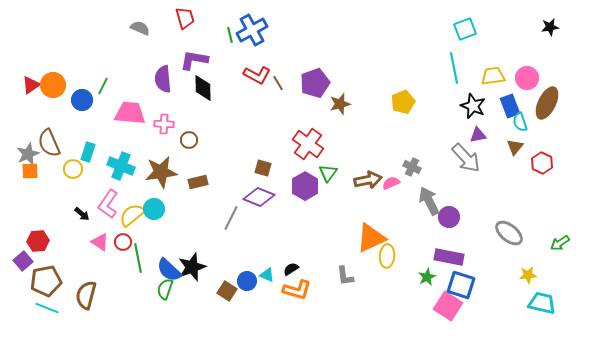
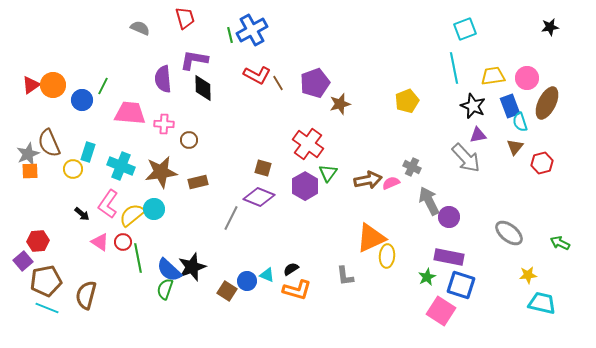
yellow pentagon at (403, 102): moved 4 px right, 1 px up
red hexagon at (542, 163): rotated 20 degrees clockwise
green arrow at (560, 243): rotated 60 degrees clockwise
pink square at (448, 306): moved 7 px left, 5 px down
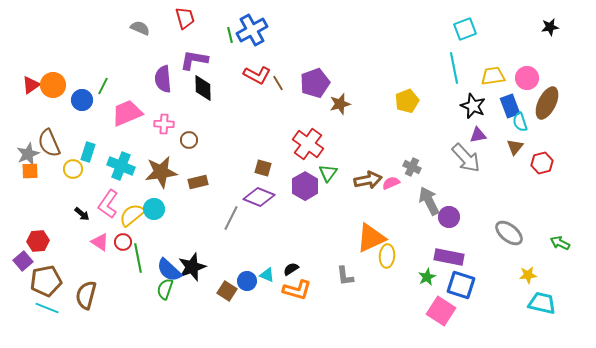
pink trapezoid at (130, 113): moved 3 px left; rotated 28 degrees counterclockwise
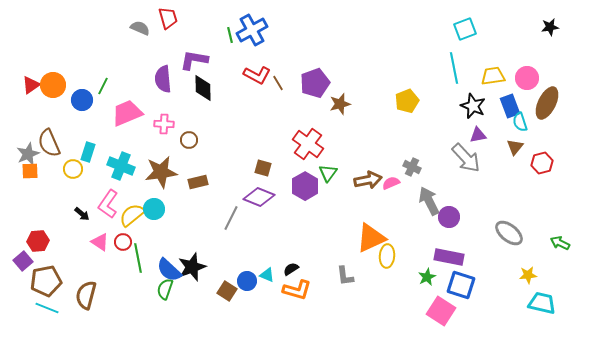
red trapezoid at (185, 18): moved 17 px left
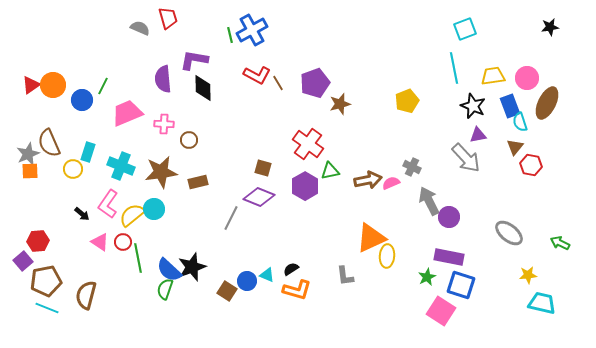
red hexagon at (542, 163): moved 11 px left, 2 px down; rotated 25 degrees clockwise
green triangle at (328, 173): moved 2 px right, 2 px up; rotated 42 degrees clockwise
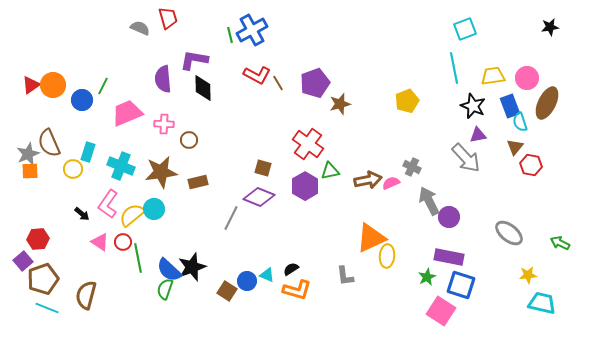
red hexagon at (38, 241): moved 2 px up
brown pentagon at (46, 281): moved 3 px left, 2 px up; rotated 8 degrees counterclockwise
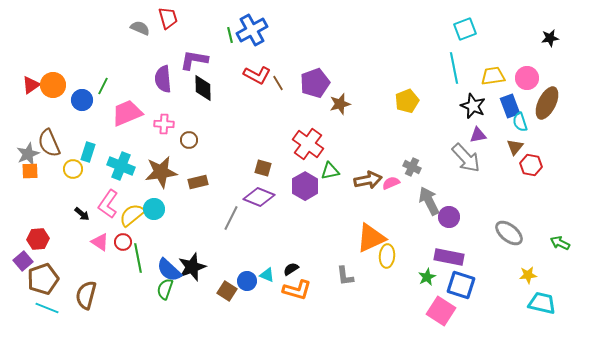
black star at (550, 27): moved 11 px down
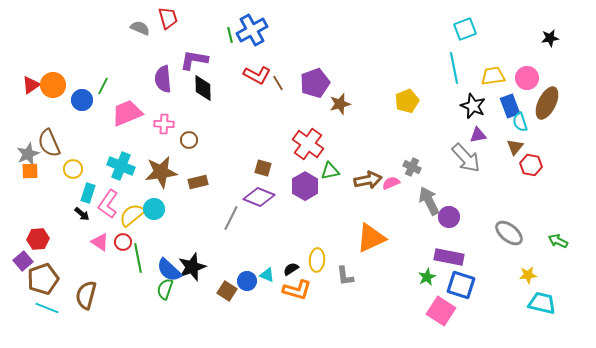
cyan rectangle at (88, 152): moved 41 px down
green arrow at (560, 243): moved 2 px left, 2 px up
yellow ellipse at (387, 256): moved 70 px left, 4 px down
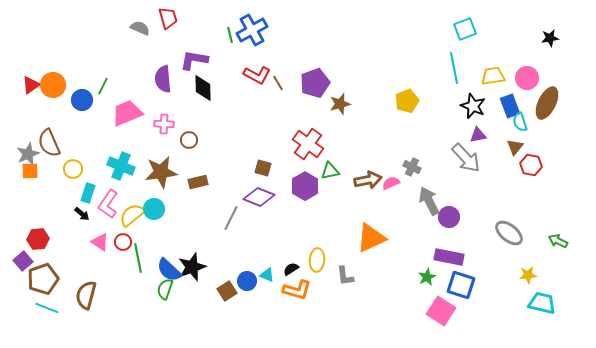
brown square at (227, 291): rotated 24 degrees clockwise
